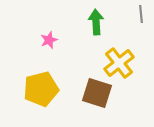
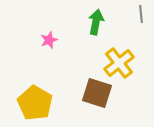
green arrow: rotated 15 degrees clockwise
yellow pentagon: moved 6 px left, 14 px down; rotated 28 degrees counterclockwise
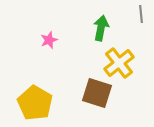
green arrow: moved 5 px right, 6 px down
